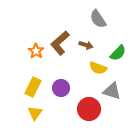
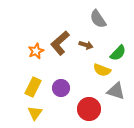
orange star: rotated 14 degrees clockwise
yellow semicircle: moved 4 px right, 2 px down
gray triangle: moved 4 px right
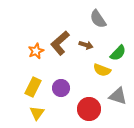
gray triangle: moved 2 px right, 5 px down
yellow triangle: moved 2 px right
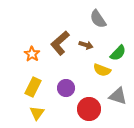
orange star: moved 4 px left, 3 px down; rotated 14 degrees counterclockwise
purple circle: moved 5 px right
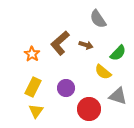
yellow semicircle: moved 1 px right, 2 px down; rotated 18 degrees clockwise
yellow triangle: moved 1 px left, 2 px up
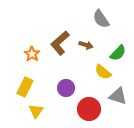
gray semicircle: moved 3 px right
yellow rectangle: moved 8 px left
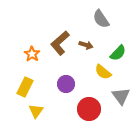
purple circle: moved 4 px up
gray triangle: moved 3 px right; rotated 36 degrees clockwise
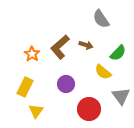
brown L-shape: moved 4 px down
